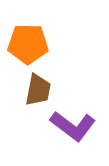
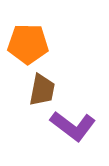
brown trapezoid: moved 4 px right
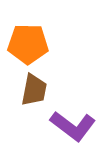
brown trapezoid: moved 8 px left
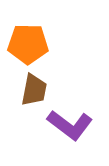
purple L-shape: moved 3 px left, 1 px up
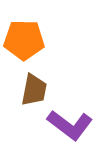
orange pentagon: moved 4 px left, 4 px up
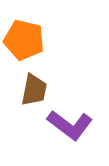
orange pentagon: rotated 12 degrees clockwise
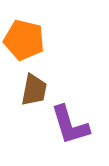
purple L-shape: rotated 36 degrees clockwise
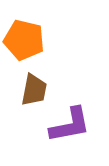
purple L-shape: rotated 84 degrees counterclockwise
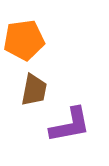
orange pentagon: rotated 21 degrees counterclockwise
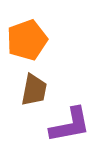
orange pentagon: moved 3 px right; rotated 12 degrees counterclockwise
